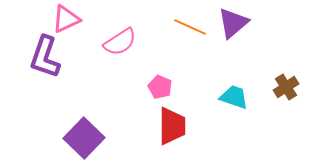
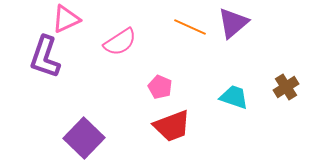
red trapezoid: rotated 69 degrees clockwise
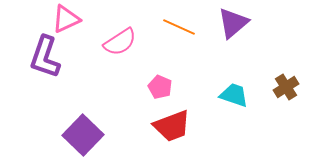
orange line: moved 11 px left
cyan trapezoid: moved 2 px up
purple square: moved 1 px left, 3 px up
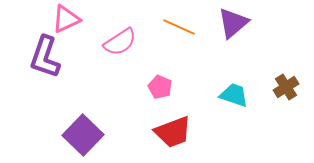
red trapezoid: moved 1 px right, 6 px down
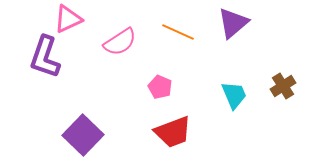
pink triangle: moved 2 px right
orange line: moved 1 px left, 5 px down
brown cross: moved 3 px left, 1 px up
cyan trapezoid: rotated 48 degrees clockwise
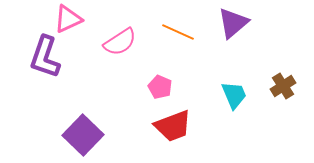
red trapezoid: moved 6 px up
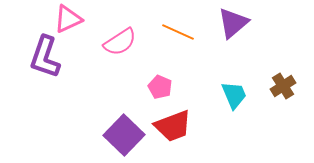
purple square: moved 41 px right
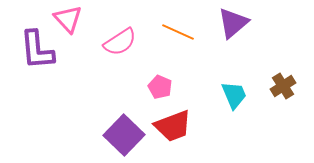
pink triangle: rotated 48 degrees counterclockwise
purple L-shape: moved 8 px left, 7 px up; rotated 24 degrees counterclockwise
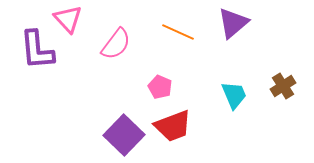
pink semicircle: moved 4 px left, 2 px down; rotated 20 degrees counterclockwise
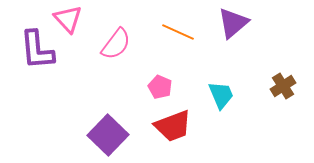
cyan trapezoid: moved 13 px left
purple square: moved 16 px left
